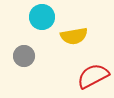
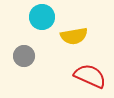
red semicircle: moved 3 px left; rotated 52 degrees clockwise
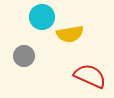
yellow semicircle: moved 4 px left, 2 px up
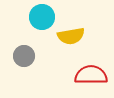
yellow semicircle: moved 1 px right, 2 px down
red semicircle: moved 1 px right, 1 px up; rotated 24 degrees counterclockwise
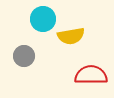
cyan circle: moved 1 px right, 2 px down
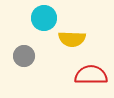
cyan circle: moved 1 px right, 1 px up
yellow semicircle: moved 1 px right, 3 px down; rotated 12 degrees clockwise
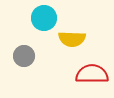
red semicircle: moved 1 px right, 1 px up
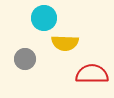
yellow semicircle: moved 7 px left, 4 px down
gray circle: moved 1 px right, 3 px down
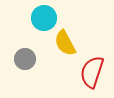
yellow semicircle: rotated 60 degrees clockwise
red semicircle: moved 2 px up; rotated 72 degrees counterclockwise
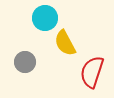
cyan circle: moved 1 px right
gray circle: moved 3 px down
